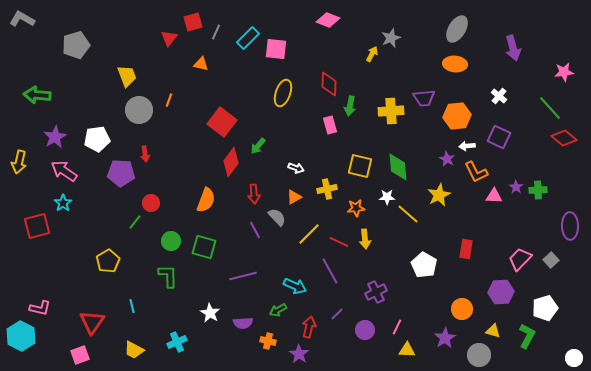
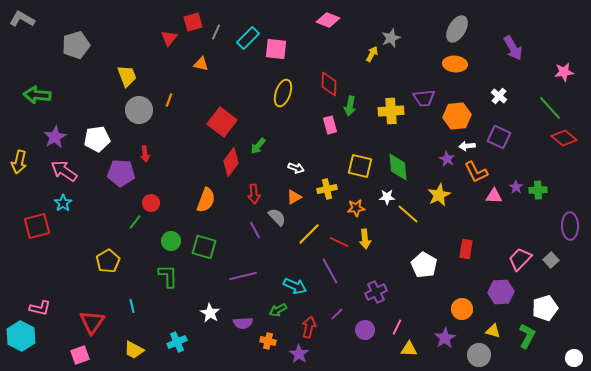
purple arrow at (513, 48): rotated 15 degrees counterclockwise
yellow triangle at (407, 350): moved 2 px right, 1 px up
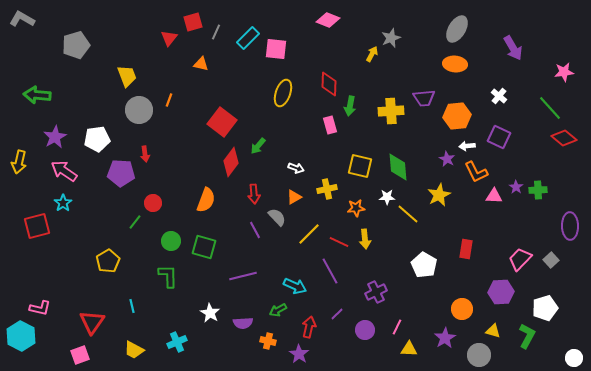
red circle at (151, 203): moved 2 px right
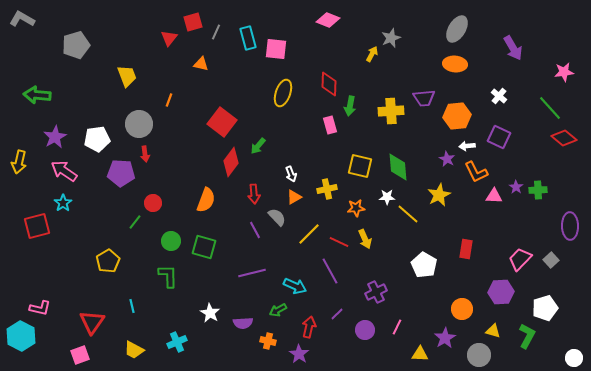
cyan rectangle at (248, 38): rotated 60 degrees counterclockwise
gray circle at (139, 110): moved 14 px down
white arrow at (296, 168): moved 5 px left, 6 px down; rotated 49 degrees clockwise
yellow arrow at (365, 239): rotated 18 degrees counterclockwise
purple line at (243, 276): moved 9 px right, 3 px up
yellow triangle at (409, 349): moved 11 px right, 5 px down
